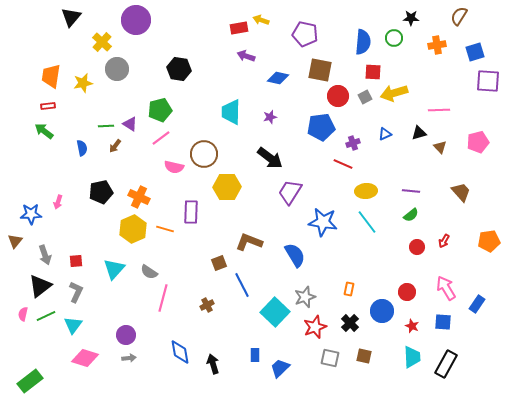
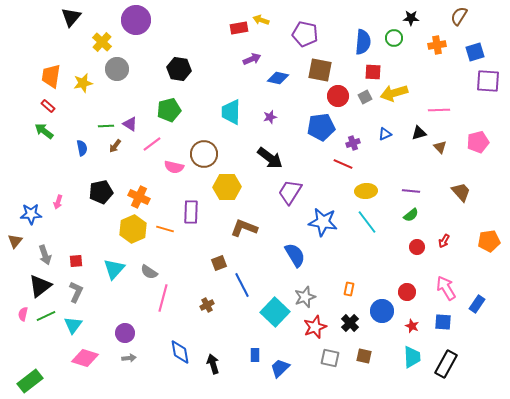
purple arrow at (246, 56): moved 6 px right, 3 px down; rotated 138 degrees clockwise
red rectangle at (48, 106): rotated 48 degrees clockwise
green pentagon at (160, 110): moved 9 px right
pink line at (161, 138): moved 9 px left, 6 px down
brown L-shape at (249, 242): moved 5 px left, 14 px up
purple circle at (126, 335): moved 1 px left, 2 px up
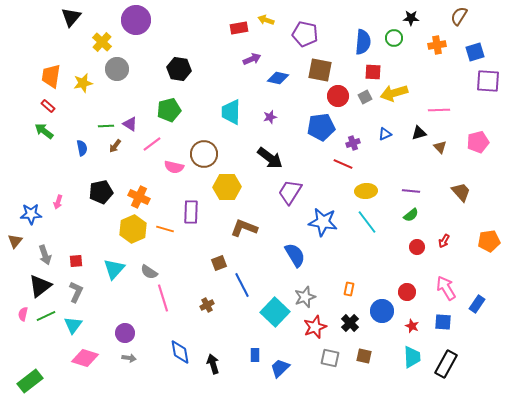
yellow arrow at (261, 20): moved 5 px right
pink line at (163, 298): rotated 32 degrees counterclockwise
gray arrow at (129, 358): rotated 16 degrees clockwise
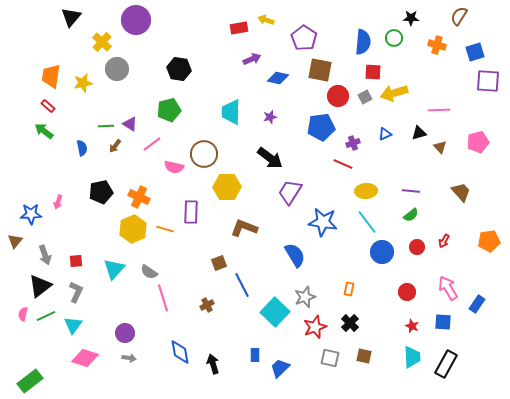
purple pentagon at (305, 34): moved 1 px left, 4 px down; rotated 20 degrees clockwise
orange cross at (437, 45): rotated 24 degrees clockwise
pink arrow at (446, 288): moved 2 px right
blue circle at (382, 311): moved 59 px up
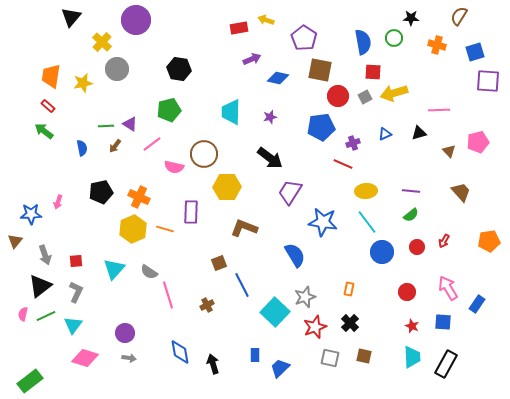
blue semicircle at (363, 42): rotated 15 degrees counterclockwise
brown triangle at (440, 147): moved 9 px right, 4 px down
pink line at (163, 298): moved 5 px right, 3 px up
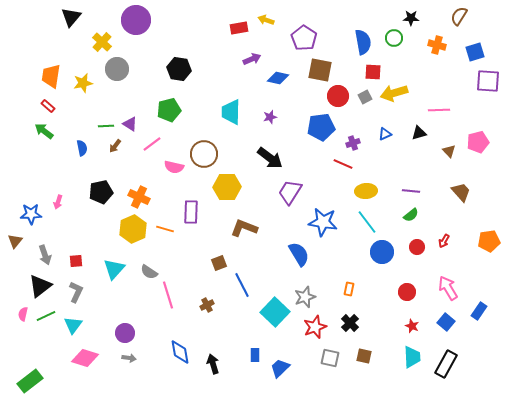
blue semicircle at (295, 255): moved 4 px right, 1 px up
blue rectangle at (477, 304): moved 2 px right, 7 px down
blue square at (443, 322): moved 3 px right; rotated 36 degrees clockwise
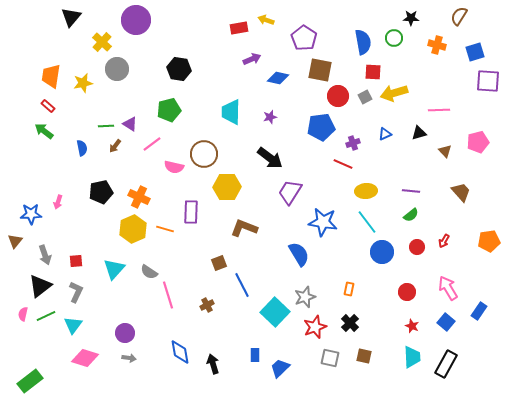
brown triangle at (449, 151): moved 4 px left
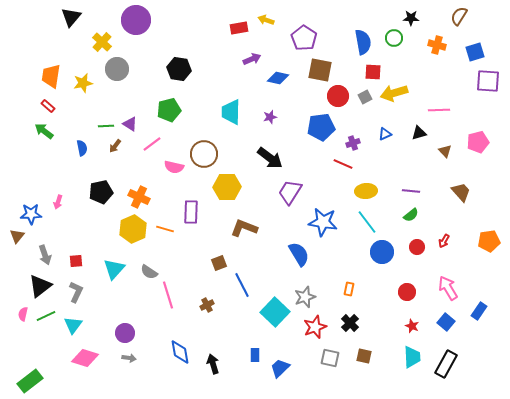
brown triangle at (15, 241): moved 2 px right, 5 px up
